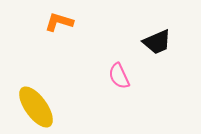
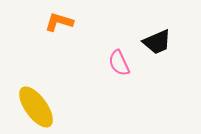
pink semicircle: moved 13 px up
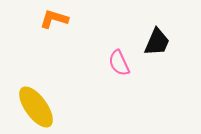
orange L-shape: moved 5 px left, 3 px up
black trapezoid: rotated 44 degrees counterclockwise
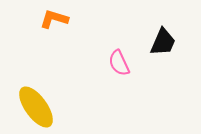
black trapezoid: moved 6 px right
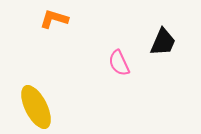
yellow ellipse: rotated 9 degrees clockwise
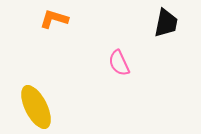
black trapezoid: moved 3 px right, 19 px up; rotated 12 degrees counterclockwise
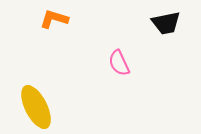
black trapezoid: rotated 68 degrees clockwise
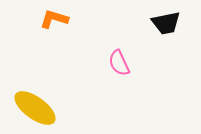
yellow ellipse: moved 1 px left, 1 px down; rotated 27 degrees counterclockwise
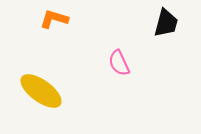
black trapezoid: rotated 64 degrees counterclockwise
yellow ellipse: moved 6 px right, 17 px up
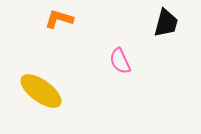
orange L-shape: moved 5 px right
pink semicircle: moved 1 px right, 2 px up
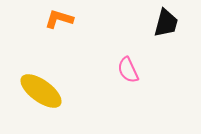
pink semicircle: moved 8 px right, 9 px down
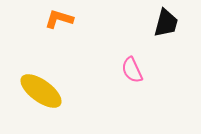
pink semicircle: moved 4 px right
